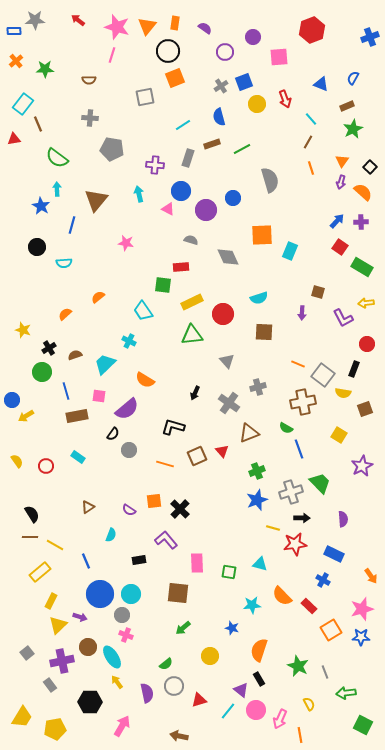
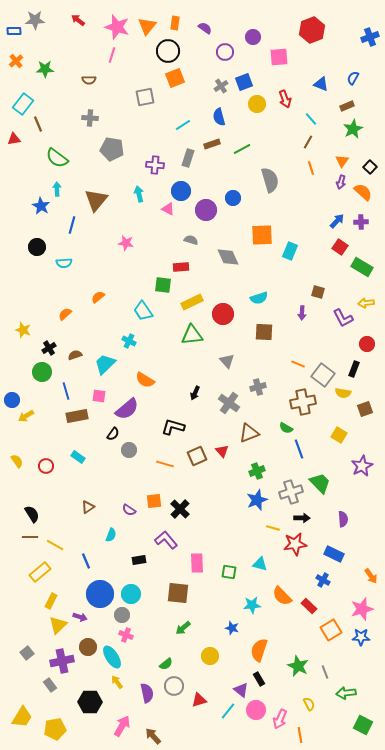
brown arrow at (179, 736): moved 26 px left; rotated 36 degrees clockwise
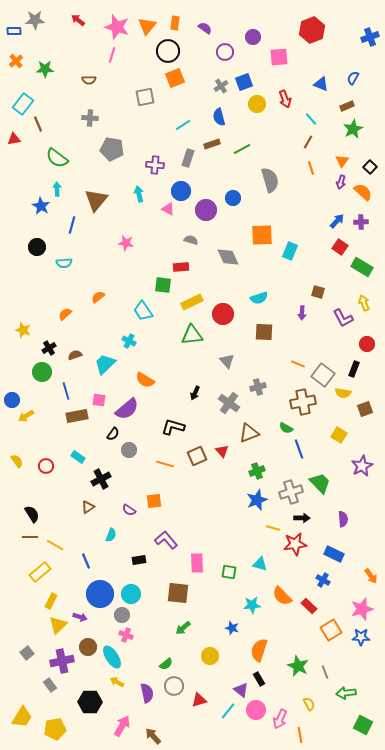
yellow arrow at (366, 303): moved 2 px left; rotated 77 degrees clockwise
pink square at (99, 396): moved 4 px down
black cross at (180, 509): moved 79 px left, 30 px up; rotated 18 degrees clockwise
yellow arrow at (117, 682): rotated 24 degrees counterclockwise
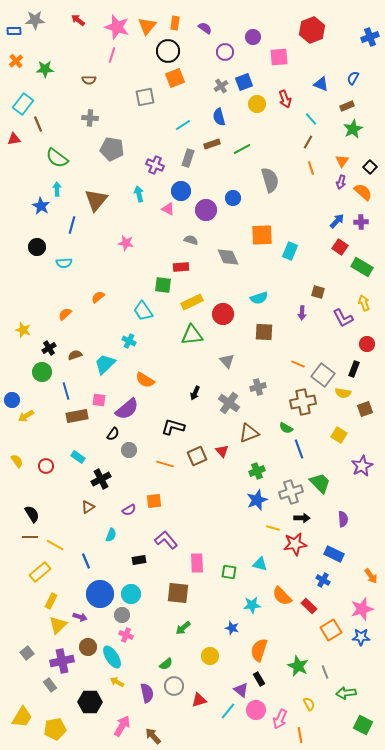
purple cross at (155, 165): rotated 18 degrees clockwise
purple semicircle at (129, 510): rotated 64 degrees counterclockwise
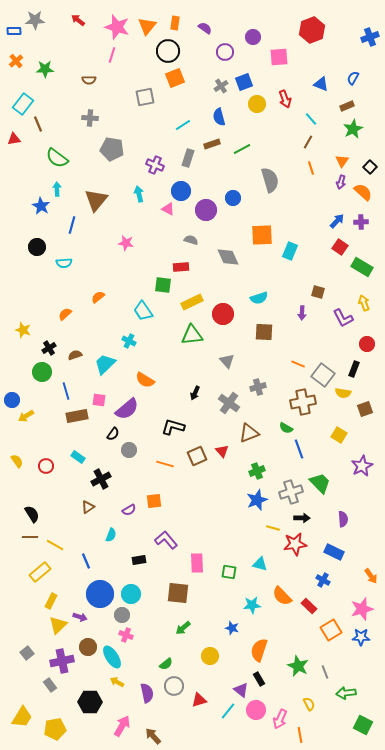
blue rectangle at (334, 554): moved 2 px up
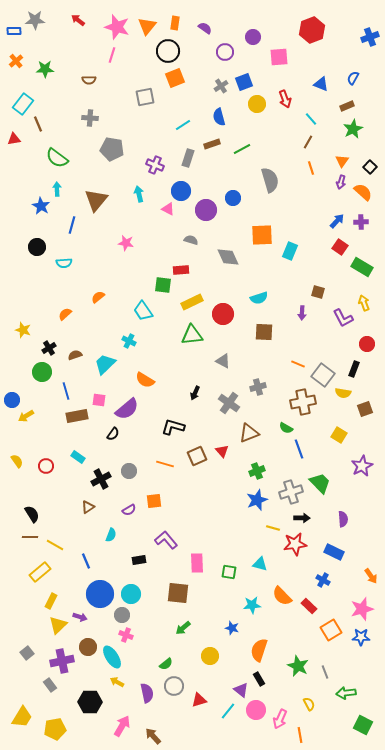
red rectangle at (181, 267): moved 3 px down
gray triangle at (227, 361): moved 4 px left; rotated 21 degrees counterclockwise
gray circle at (129, 450): moved 21 px down
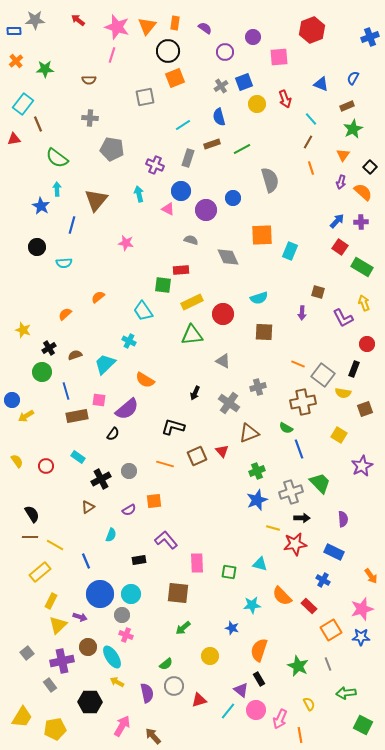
orange triangle at (342, 161): moved 1 px right, 6 px up
gray line at (325, 672): moved 3 px right, 8 px up
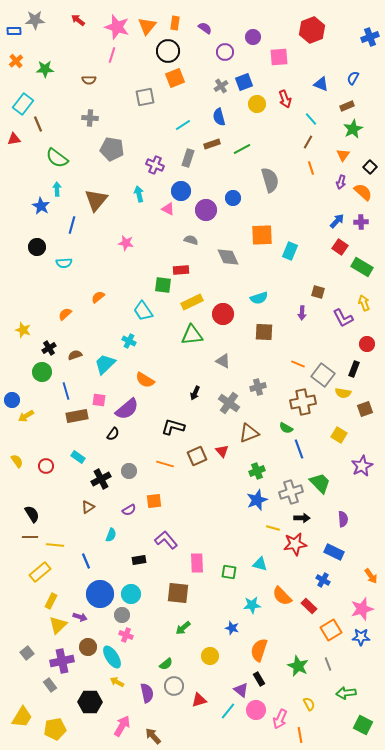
yellow line at (55, 545): rotated 24 degrees counterclockwise
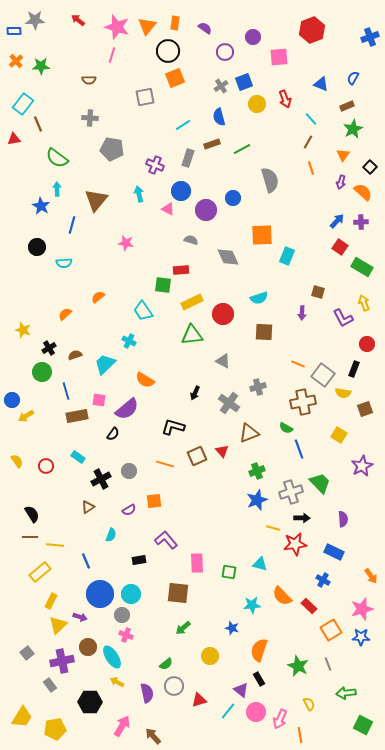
green star at (45, 69): moved 4 px left, 3 px up
cyan rectangle at (290, 251): moved 3 px left, 5 px down
pink circle at (256, 710): moved 2 px down
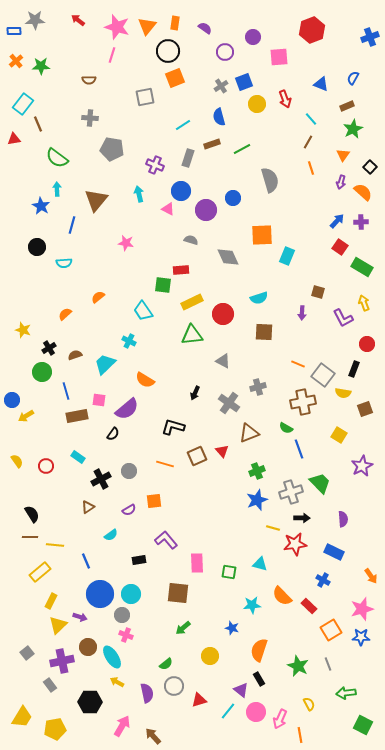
cyan semicircle at (111, 535): rotated 32 degrees clockwise
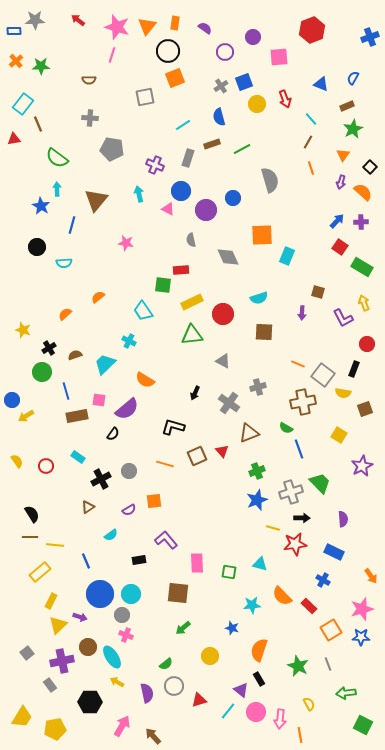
gray semicircle at (191, 240): rotated 120 degrees counterclockwise
pink arrow at (280, 719): rotated 18 degrees counterclockwise
